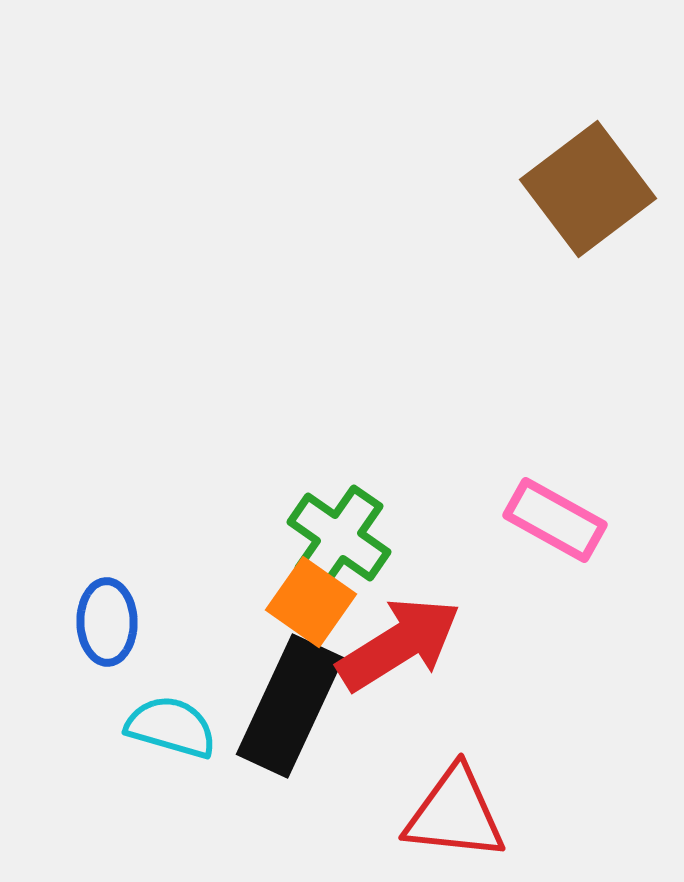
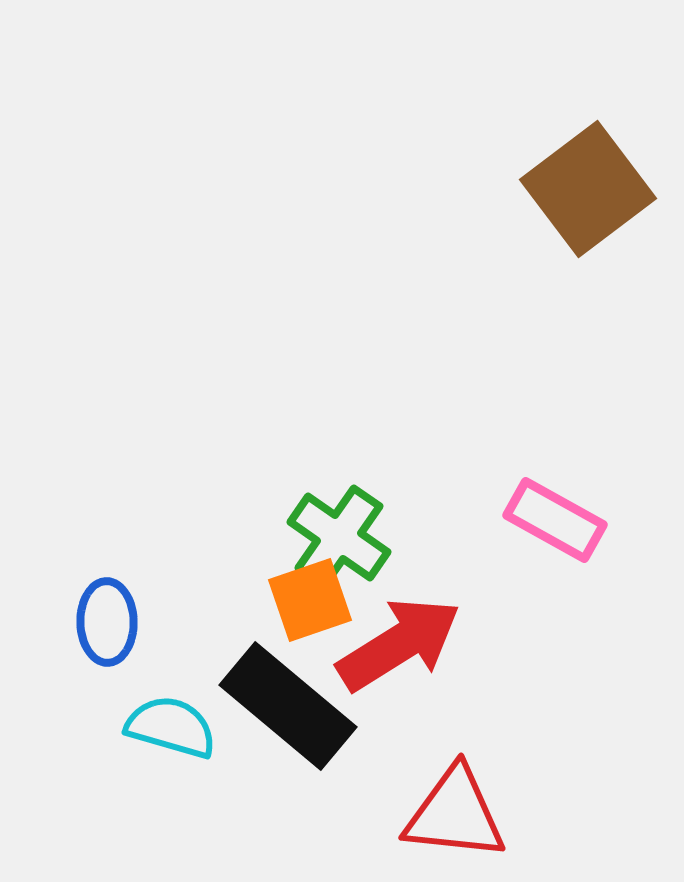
orange square: moved 1 px left, 2 px up; rotated 36 degrees clockwise
black rectangle: moved 2 px left; rotated 75 degrees counterclockwise
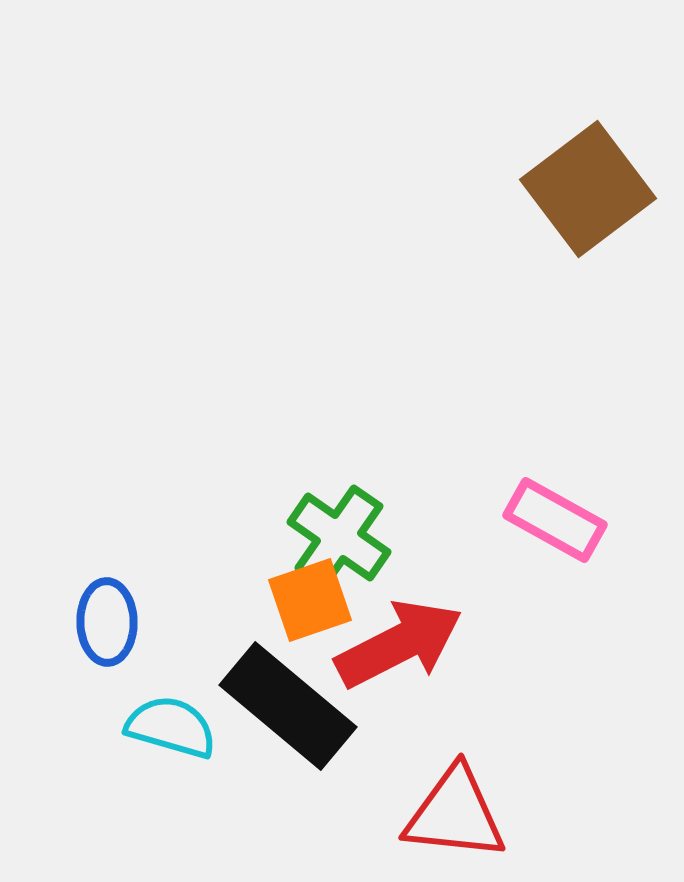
red arrow: rotated 5 degrees clockwise
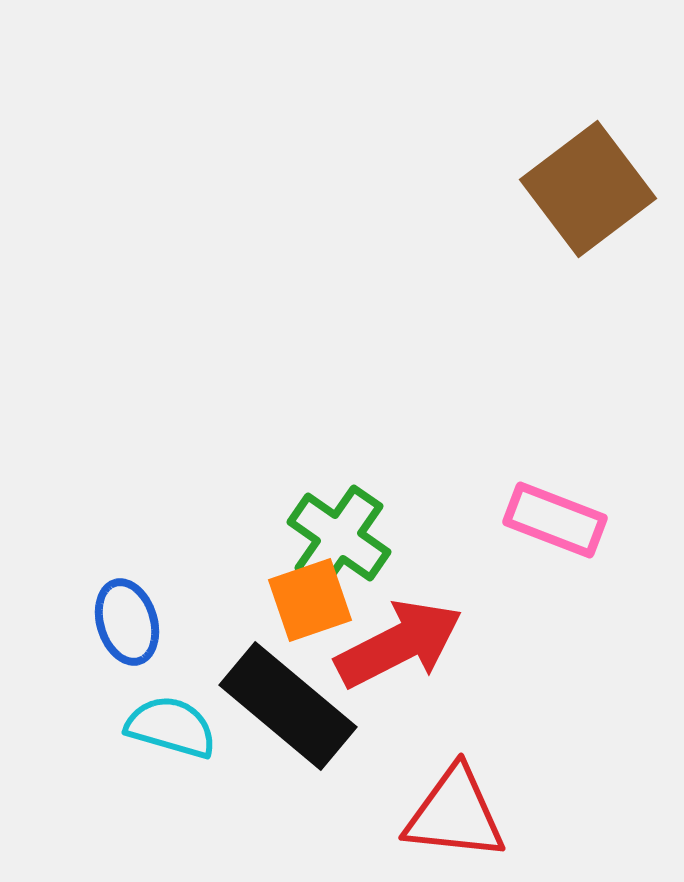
pink rectangle: rotated 8 degrees counterclockwise
blue ellipse: moved 20 px right; rotated 16 degrees counterclockwise
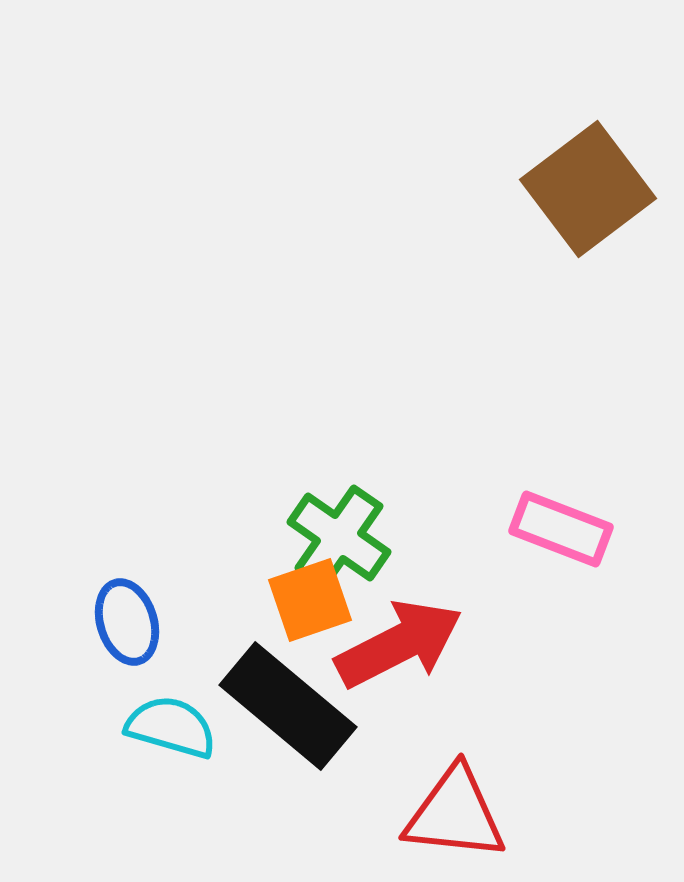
pink rectangle: moved 6 px right, 9 px down
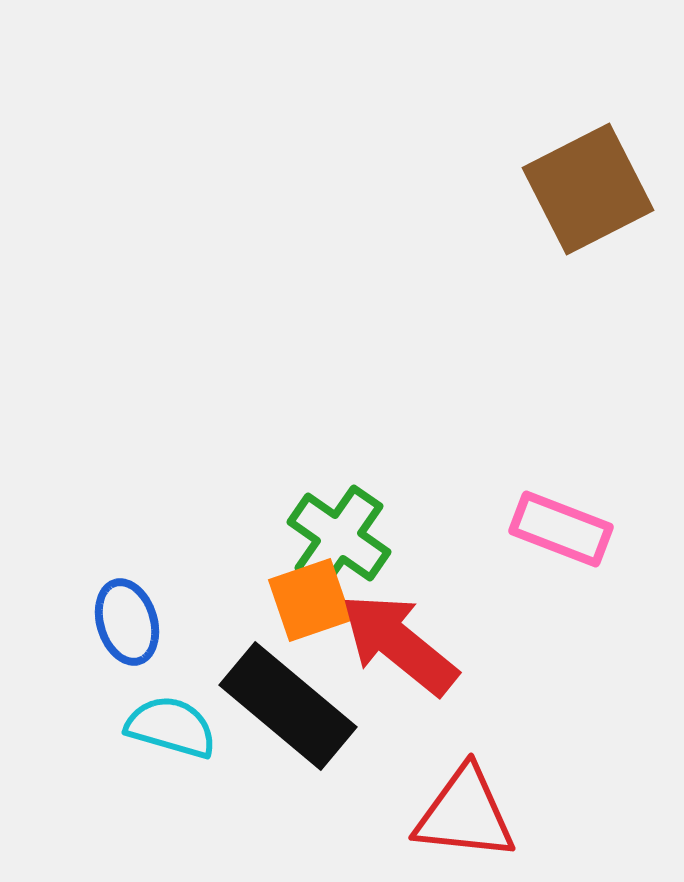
brown square: rotated 10 degrees clockwise
red arrow: rotated 114 degrees counterclockwise
red triangle: moved 10 px right
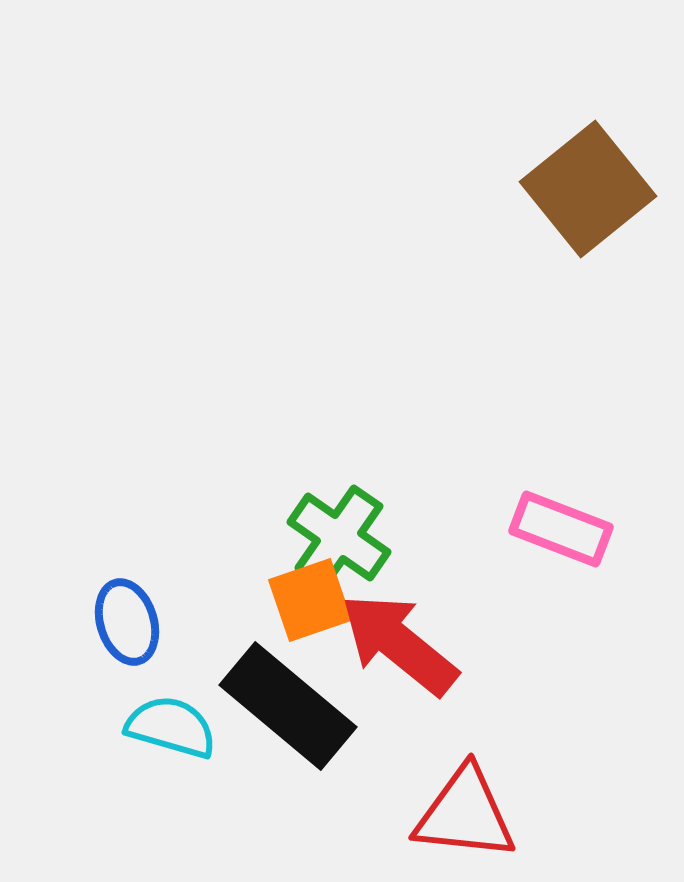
brown square: rotated 12 degrees counterclockwise
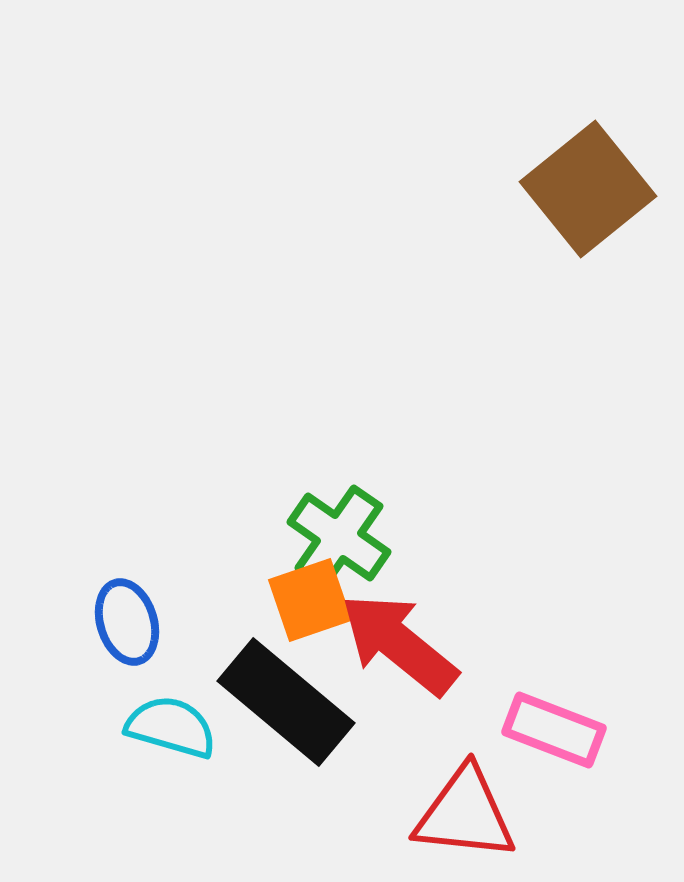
pink rectangle: moved 7 px left, 201 px down
black rectangle: moved 2 px left, 4 px up
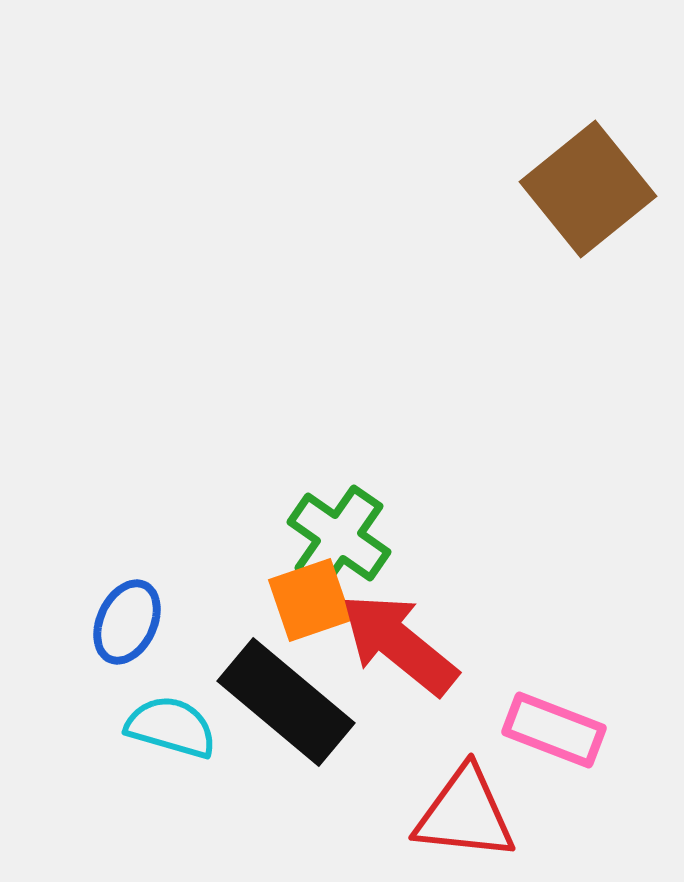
blue ellipse: rotated 42 degrees clockwise
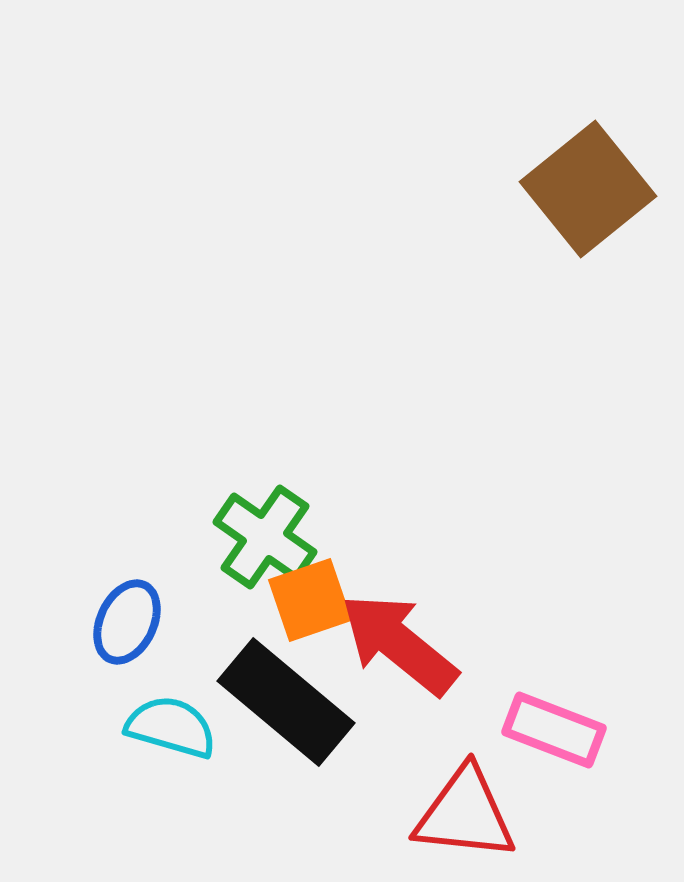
green cross: moved 74 px left
